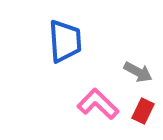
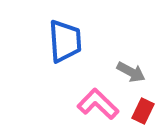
gray arrow: moved 7 px left
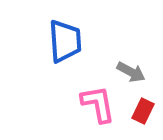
pink L-shape: rotated 36 degrees clockwise
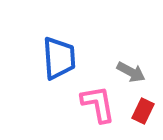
blue trapezoid: moved 6 px left, 17 px down
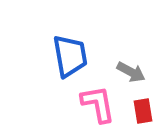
blue trapezoid: moved 11 px right, 2 px up; rotated 6 degrees counterclockwise
red rectangle: rotated 35 degrees counterclockwise
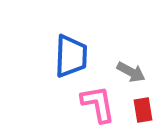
blue trapezoid: moved 1 px right; rotated 12 degrees clockwise
red rectangle: moved 1 px up
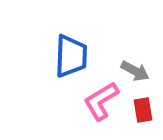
gray arrow: moved 4 px right, 1 px up
pink L-shape: moved 3 px right, 3 px up; rotated 111 degrees counterclockwise
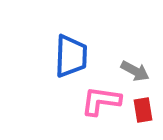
pink L-shape: rotated 39 degrees clockwise
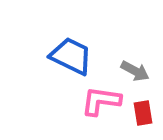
blue trapezoid: rotated 66 degrees counterclockwise
red rectangle: moved 3 px down
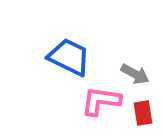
blue trapezoid: moved 2 px left, 1 px down
gray arrow: moved 3 px down
